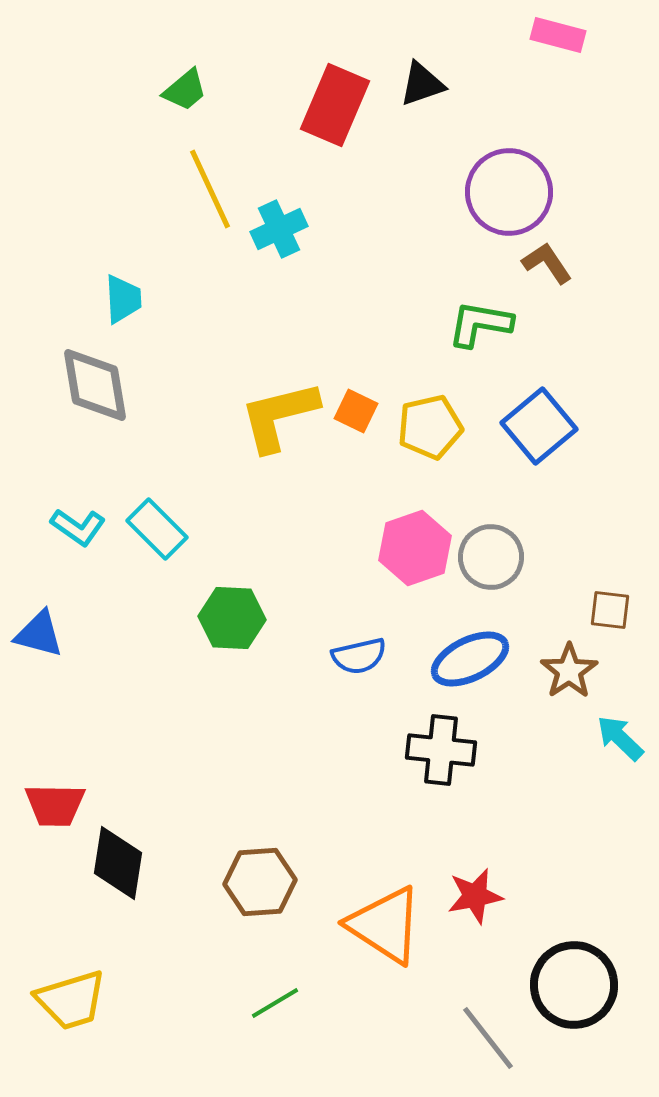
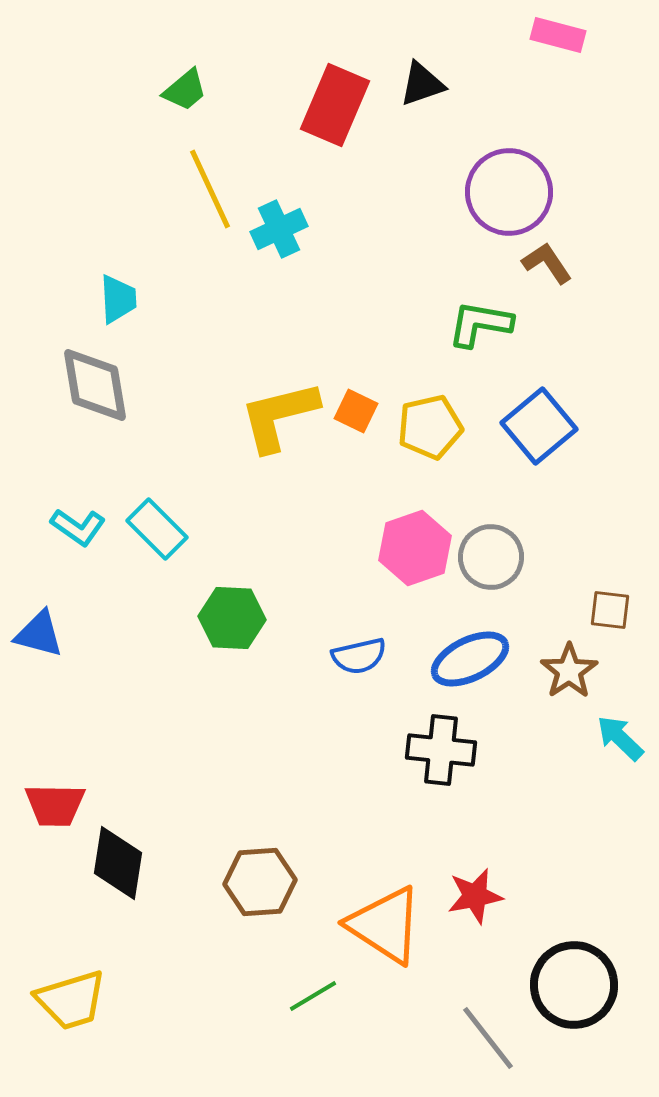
cyan trapezoid: moved 5 px left
green line: moved 38 px right, 7 px up
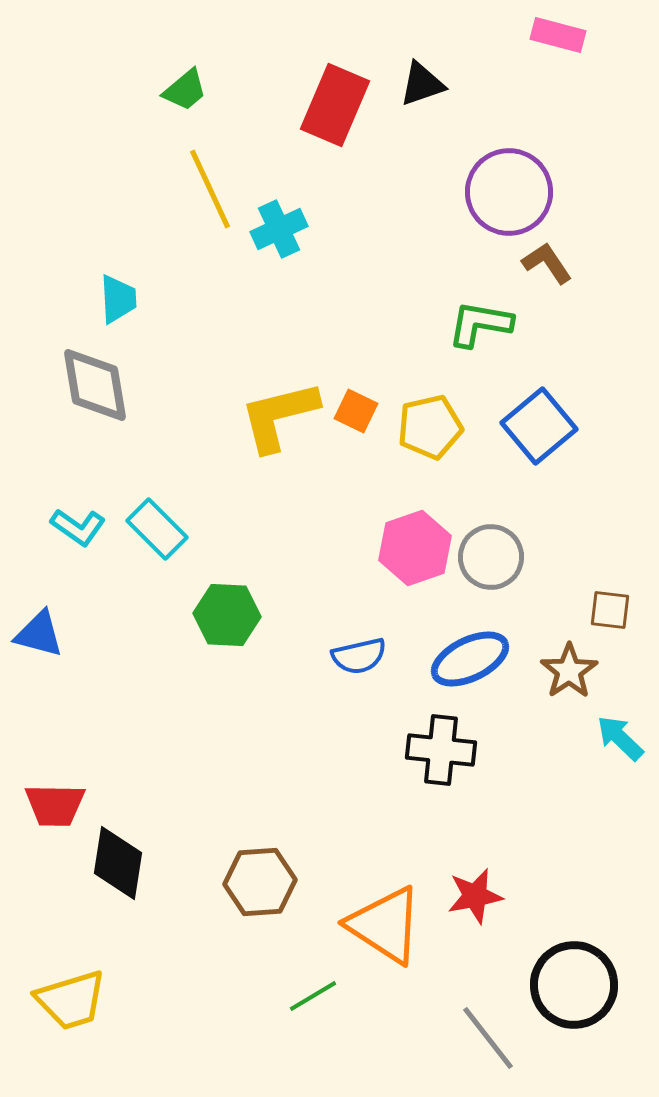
green hexagon: moved 5 px left, 3 px up
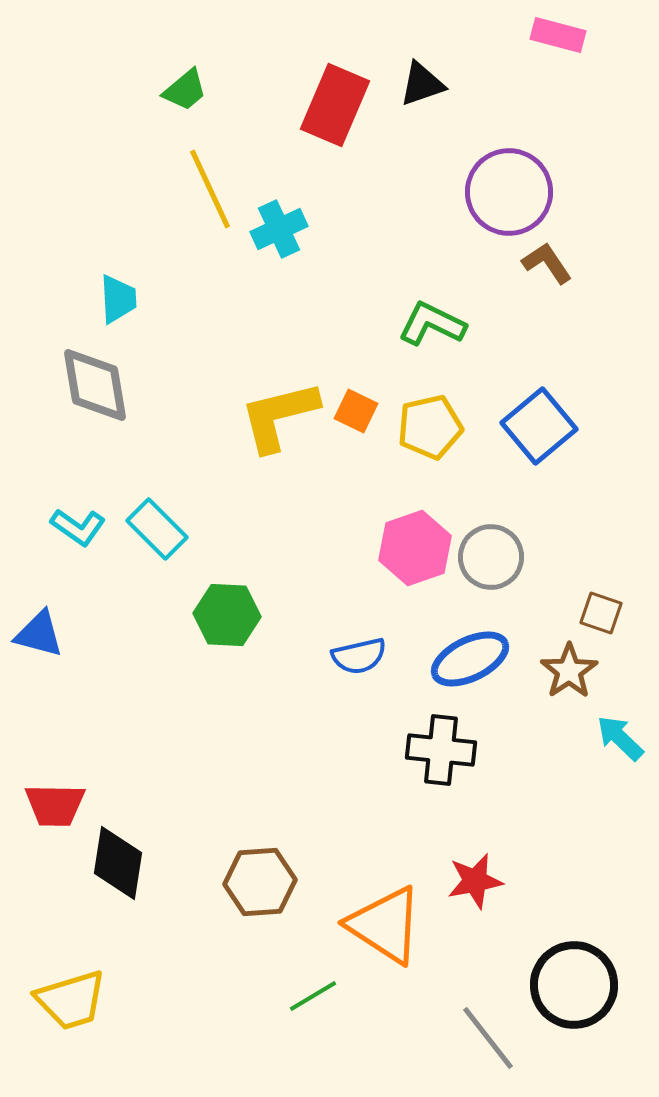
green L-shape: moved 48 px left; rotated 16 degrees clockwise
brown square: moved 9 px left, 3 px down; rotated 12 degrees clockwise
red star: moved 15 px up
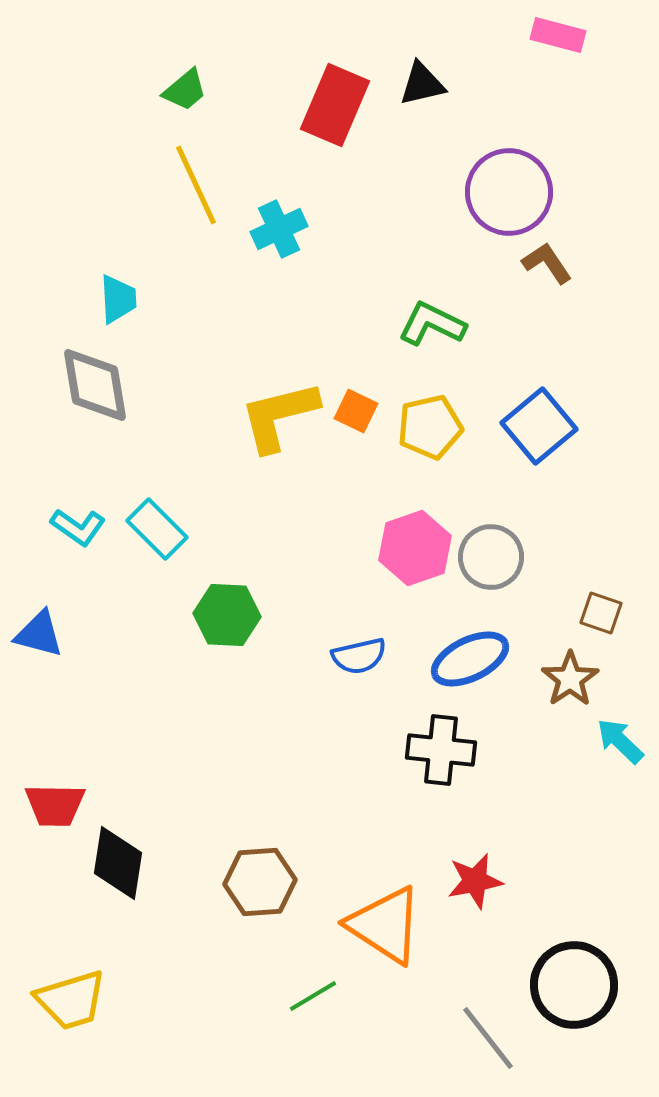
black triangle: rotated 6 degrees clockwise
yellow line: moved 14 px left, 4 px up
brown star: moved 1 px right, 8 px down
cyan arrow: moved 3 px down
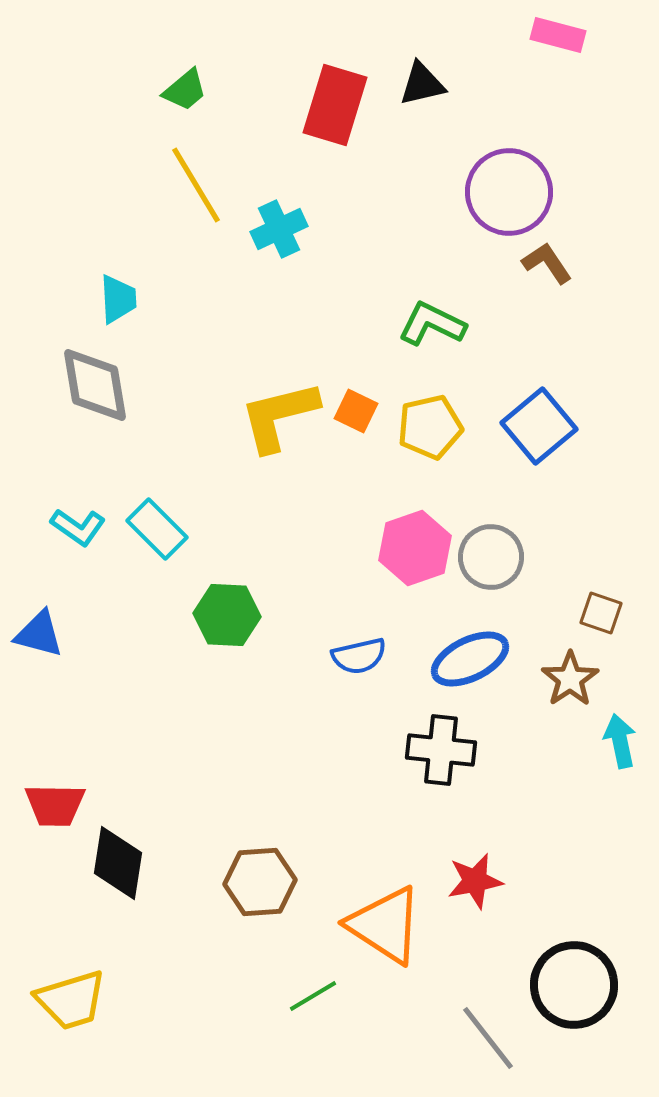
red rectangle: rotated 6 degrees counterclockwise
yellow line: rotated 6 degrees counterclockwise
cyan arrow: rotated 34 degrees clockwise
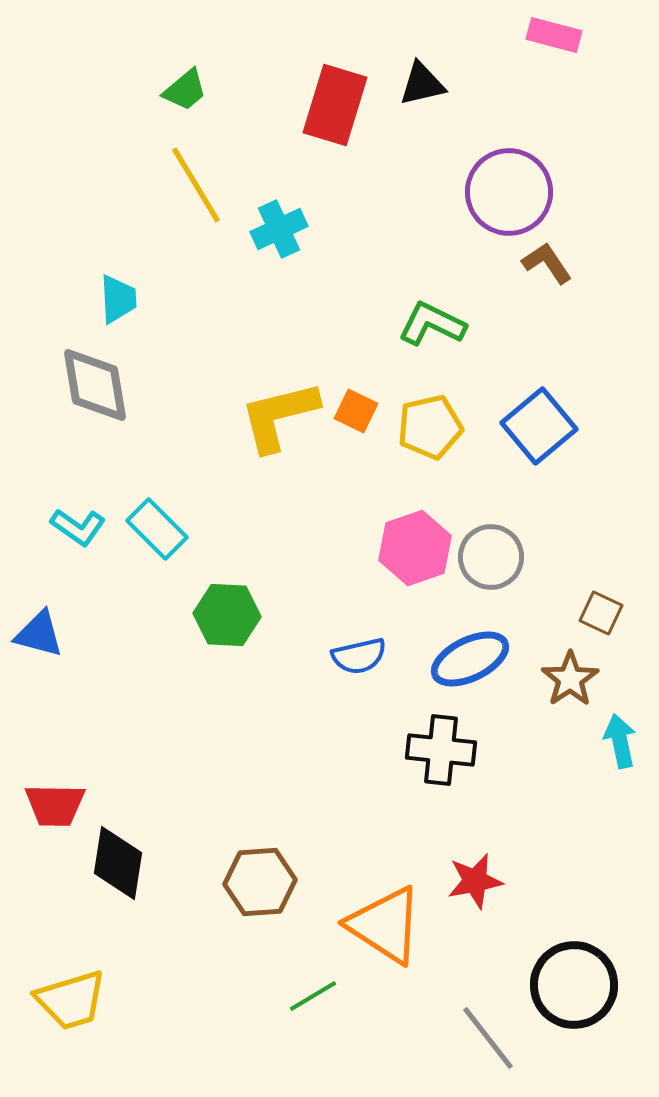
pink rectangle: moved 4 px left
brown square: rotated 6 degrees clockwise
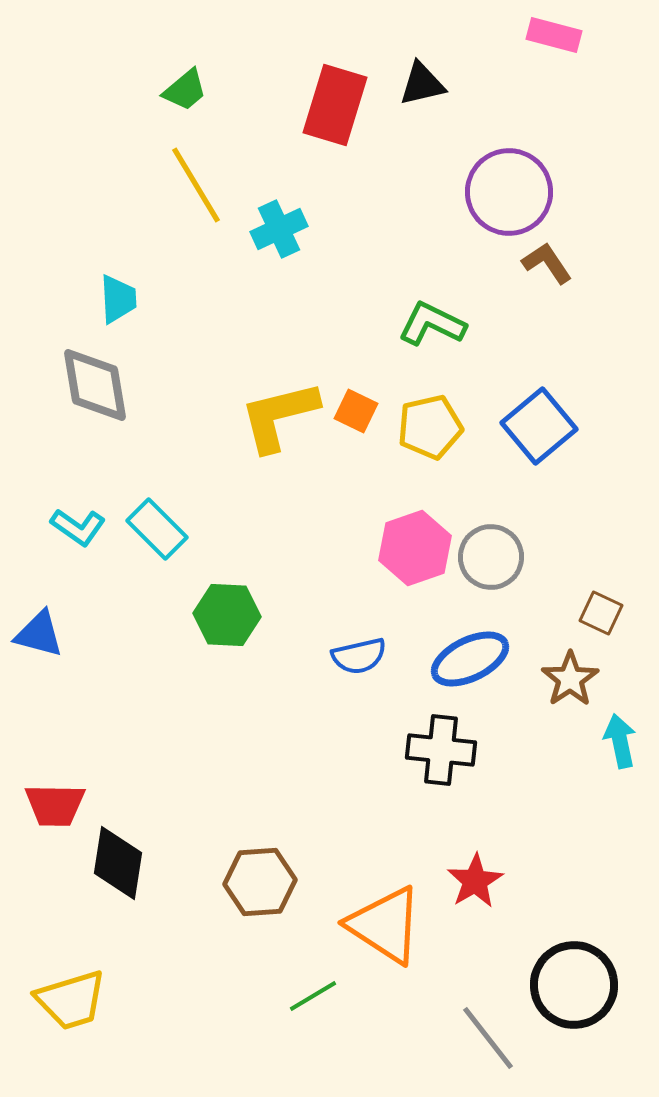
red star: rotated 20 degrees counterclockwise
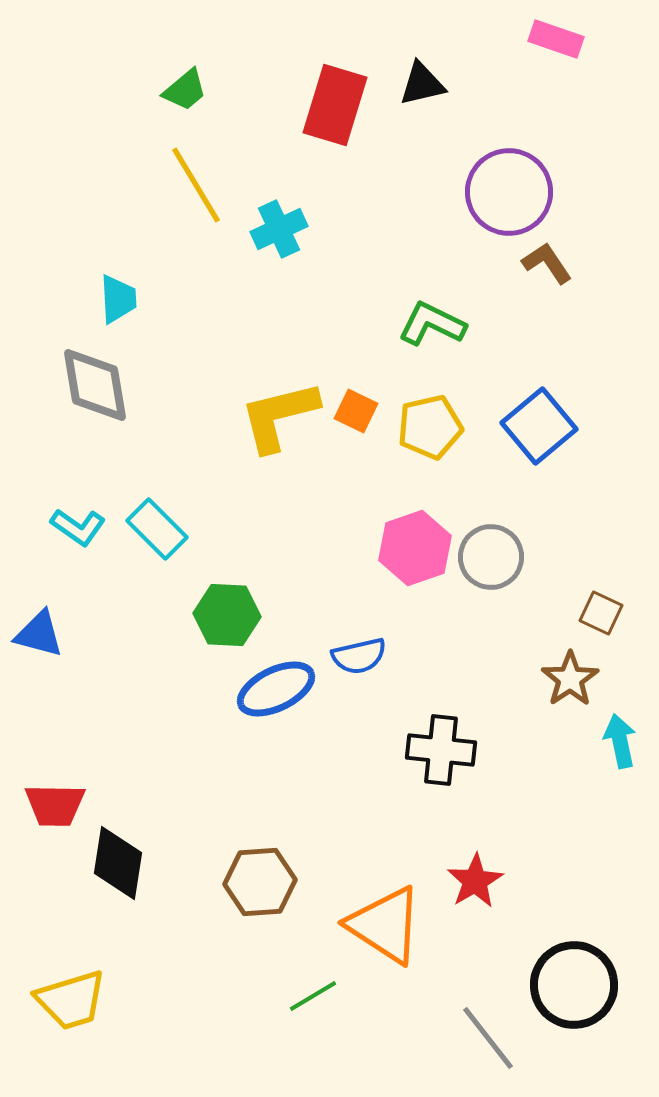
pink rectangle: moved 2 px right, 4 px down; rotated 4 degrees clockwise
blue ellipse: moved 194 px left, 30 px down
